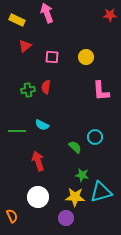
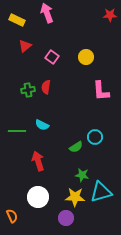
pink square: rotated 32 degrees clockwise
green semicircle: moved 1 px right; rotated 104 degrees clockwise
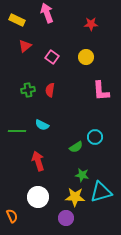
red star: moved 19 px left, 9 px down
red semicircle: moved 4 px right, 3 px down
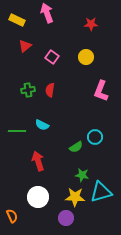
pink L-shape: rotated 25 degrees clockwise
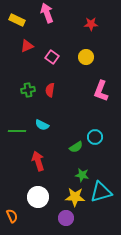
red triangle: moved 2 px right; rotated 16 degrees clockwise
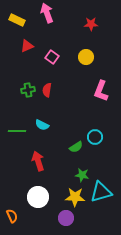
red semicircle: moved 3 px left
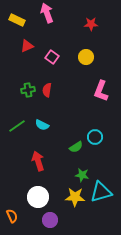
green line: moved 5 px up; rotated 36 degrees counterclockwise
purple circle: moved 16 px left, 2 px down
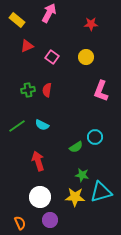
pink arrow: moved 2 px right; rotated 48 degrees clockwise
yellow rectangle: rotated 14 degrees clockwise
white circle: moved 2 px right
orange semicircle: moved 8 px right, 7 px down
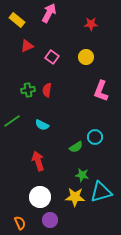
green line: moved 5 px left, 5 px up
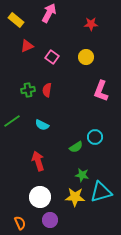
yellow rectangle: moved 1 px left
